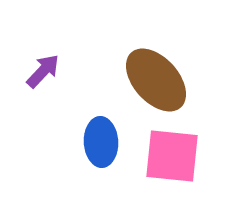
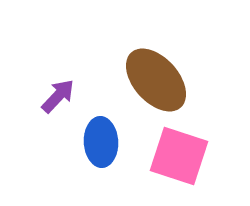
purple arrow: moved 15 px right, 25 px down
pink square: moved 7 px right; rotated 12 degrees clockwise
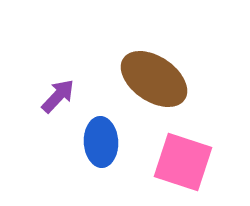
brown ellipse: moved 2 px left, 1 px up; rotated 14 degrees counterclockwise
pink square: moved 4 px right, 6 px down
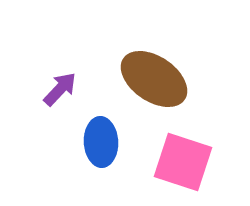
purple arrow: moved 2 px right, 7 px up
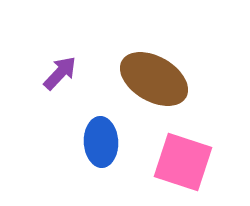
brown ellipse: rotated 4 degrees counterclockwise
purple arrow: moved 16 px up
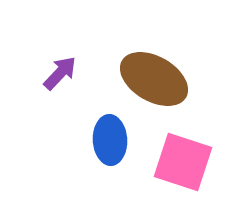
blue ellipse: moved 9 px right, 2 px up
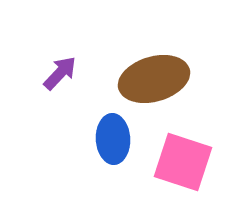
brown ellipse: rotated 46 degrees counterclockwise
blue ellipse: moved 3 px right, 1 px up
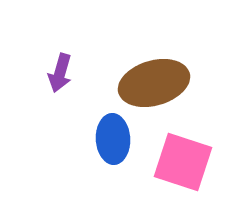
purple arrow: rotated 153 degrees clockwise
brown ellipse: moved 4 px down
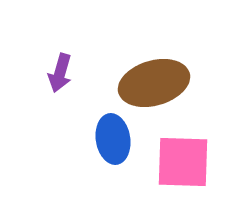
blue ellipse: rotated 6 degrees counterclockwise
pink square: rotated 16 degrees counterclockwise
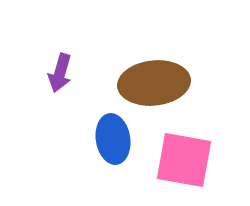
brown ellipse: rotated 10 degrees clockwise
pink square: moved 1 px right, 2 px up; rotated 8 degrees clockwise
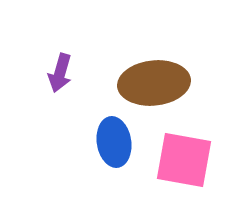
blue ellipse: moved 1 px right, 3 px down
